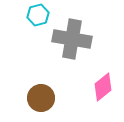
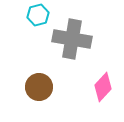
pink diamond: rotated 8 degrees counterclockwise
brown circle: moved 2 px left, 11 px up
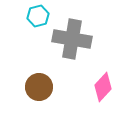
cyan hexagon: moved 1 px down
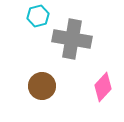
brown circle: moved 3 px right, 1 px up
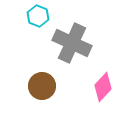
cyan hexagon: rotated 25 degrees counterclockwise
gray cross: moved 4 px down; rotated 15 degrees clockwise
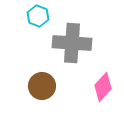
gray cross: rotated 21 degrees counterclockwise
